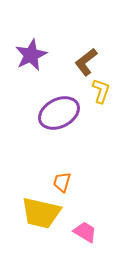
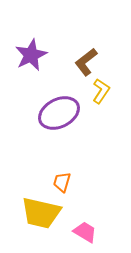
yellow L-shape: rotated 15 degrees clockwise
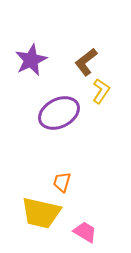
purple star: moved 5 px down
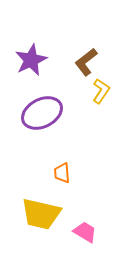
purple ellipse: moved 17 px left
orange trapezoid: moved 9 px up; rotated 20 degrees counterclockwise
yellow trapezoid: moved 1 px down
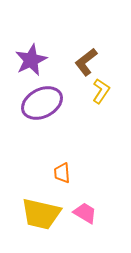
purple ellipse: moved 10 px up
pink trapezoid: moved 19 px up
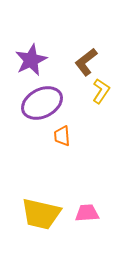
orange trapezoid: moved 37 px up
pink trapezoid: moved 2 px right; rotated 35 degrees counterclockwise
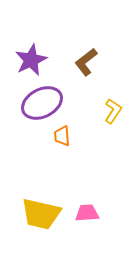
yellow L-shape: moved 12 px right, 20 px down
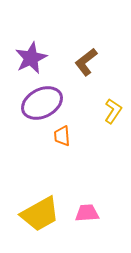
purple star: moved 2 px up
yellow trapezoid: moved 1 px left; rotated 42 degrees counterclockwise
